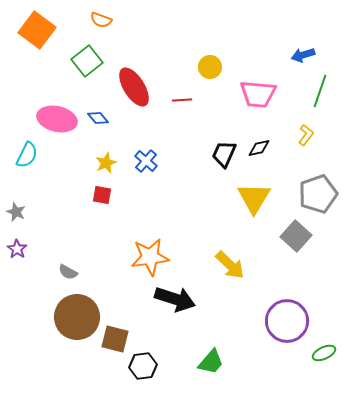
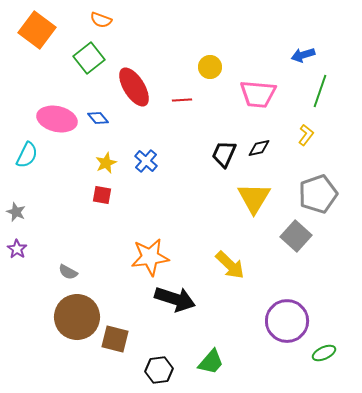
green square: moved 2 px right, 3 px up
black hexagon: moved 16 px right, 4 px down
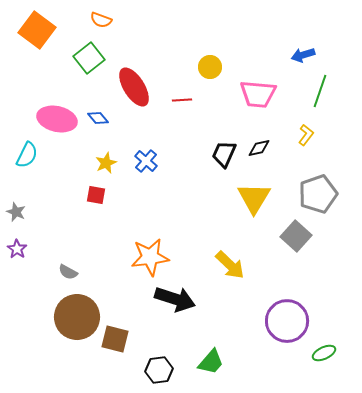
red square: moved 6 px left
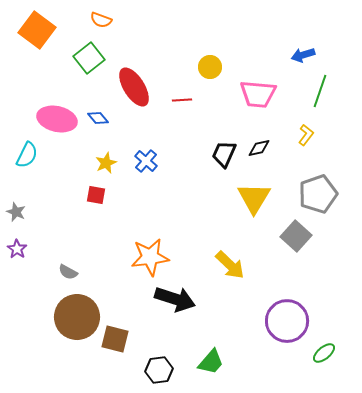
green ellipse: rotated 15 degrees counterclockwise
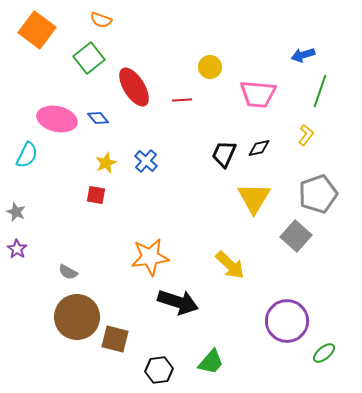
black arrow: moved 3 px right, 3 px down
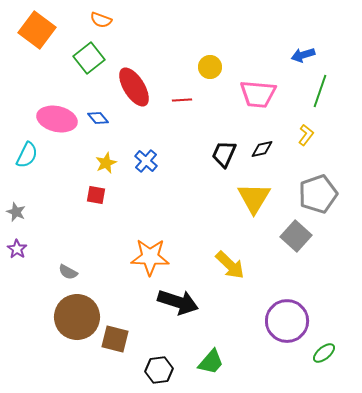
black diamond: moved 3 px right, 1 px down
orange star: rotated 9 degrees clockwise
